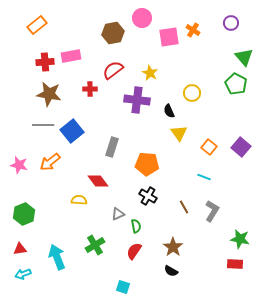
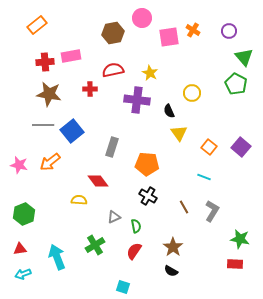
purple circle at (231, 23): moved 2 px left, 8 px down
red semicircle at (113, 70): rotated 25 degrees clockwise
gray triangle at (118, 214): moved 4 px left, 3 px down
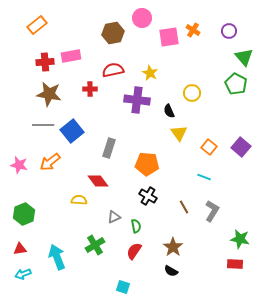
gray rectangle at (112, 147): moved 3 px left, 1 px down
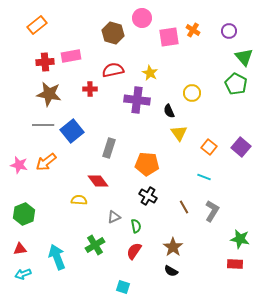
brown hexagon at (113, 33): rotated 25 degrees clockwise
orange arrow at (50, 162): moved 4 px left
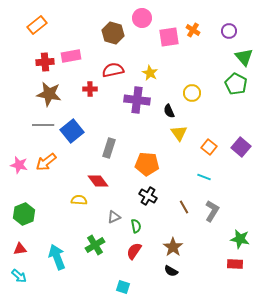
cyan arrow at (23, 274): moved 4 px left, 2 px down; rotated 119 degrees counterclockwise
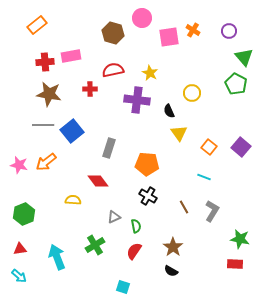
yellow semicircle at (79, 200): moved 6 px left
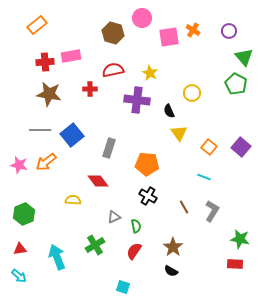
gray line at (43, 125): moved 3 px left, 5 px down
blue square at (72, 131): moved 4 px down
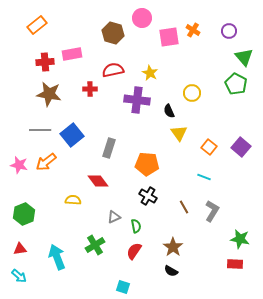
pink rectangle at (71, 56): moved 1 px right, 2 px up
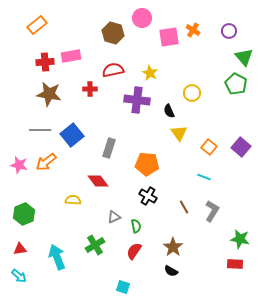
pink rectangle at (72, 54): moved 1 px left, 2 px down
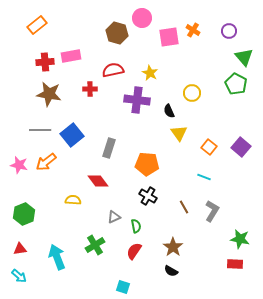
brown hexagon at (113, 33): moved 4 px right
